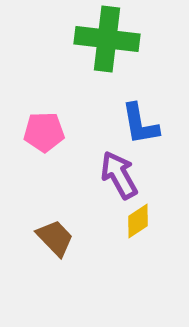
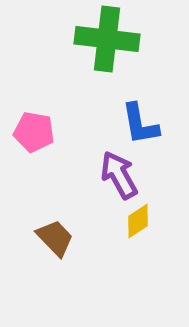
pink pentagon: moved 10 px left; rotated 12 degrees clockwise
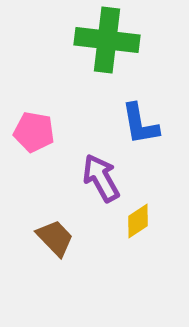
green cross: moved 1 px down
purple arrow: moved 18 px left, 3 px down
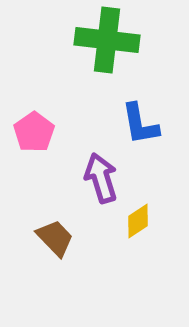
pink pentagon: rotated 27 degrees clockwise
purple arrow: rotated 12 degrees clockwise
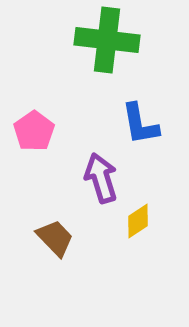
pink pentagon: moved 1 px up
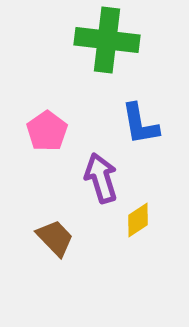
pink pentagon: moved 13 px right
yellow diamond: moved 1 px up
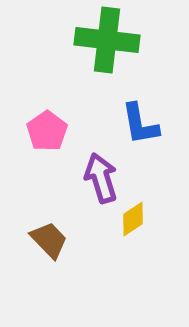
yellow diamond: moved 5 px left, 1 px up
brown trapezoid: moved 6 px left, 2 px down
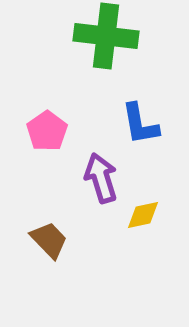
green cross: moved 1 px left, 4 px up
yellow diamond: moved 10 px right, 4 px up; rotated 21 degrees clockwise
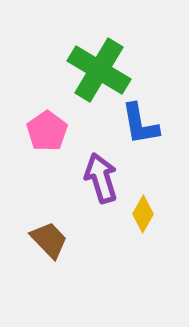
green cross: moved 7 px left, 34 px down; rotated 24 degrees clockwise
yellow diamond: moved 1 px up; rotated 48 degrees counterclockwise
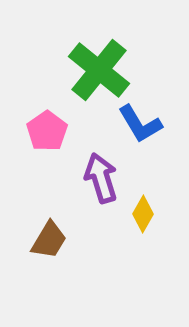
green cross: rotated 8 degrees clockwise
blue L-shape: rotated 21 degrees counterclockwise
brown trapezoid: rotated 75 degrees clockwise
